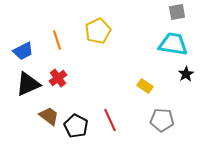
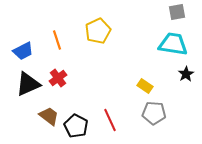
gray pentagon: moved 8 px left, 7 px up
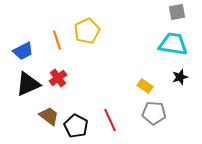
yellow pentagon: moved 11 px left
black star: moved 6 px left, 3 px down; rotated 14 degrees clockwise
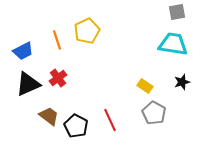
black star: moved 2 px right, 5 px down
gray pentagon: rotated 25 degrees clockwise
